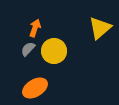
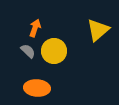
yellow triangle: moved 2 px left, 2 px down
gray semicircle: moved 2 px down; rotated 91 degrees clockwise
orange ellipse: moved 2 px right; rotated 35 degrees clockwise
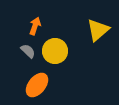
orange arrow: moved 2 px up
yellow circle: moved 1 px right
orange ellipse: moved 3 px up; rotated 55 degrees counterclockwise
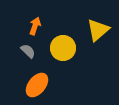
yellow circle: moved 8 px right, 3 px up
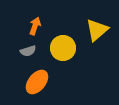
yellow triangle: moved 1 px left
gray semicircle: rotated 119 degrees clockwise
orange ellipse: moved 3 px up
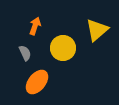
gray semicircle: moved 3 px left, 2 px down; rotated 98 degrees counterclockwise
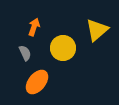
orange arrow: moved 1 px left, 1 px down
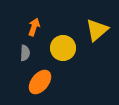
gray semicircle: rotated 28 degrees clockwise
orange ellipse: moved 3 px right
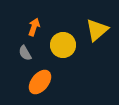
yellow circle: moved 3 px up
gray semicircle: rotated 147 degrees clockwise
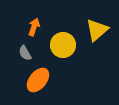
orange ellipse: moved 2 px left, 2 px up
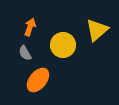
orange arrow: moved 4 px left
